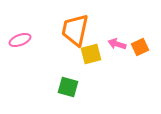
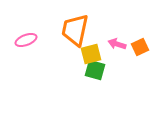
pink ellipse: moved 6 px right
green square: moved 27 px right, 17 px up
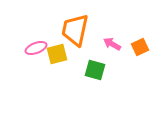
pink ellipse: moved 10 px right, 8 px down
pink arrow: moved 5 px left; rotated 12 degrees clockwise
yellow square: moved 34 px left
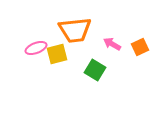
orange trapezoid: rotated 108 degrees counterclockwise
green square: rotated 15 degrees clockwise
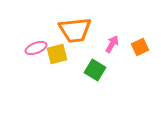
pink arrow: rotated 90 degrees clockwise
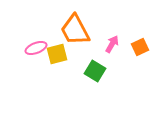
orange trapezoid: rotated 68 degrees clockwise
green square: moved 1 px down
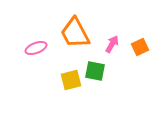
orange trapezoid: moved 3 px down
yellow square: moved 14 px right, 26 px down
green square: rotated 20 degrees counterclockwise
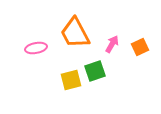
pink ellipse: rotated 10 degrees clockwise
green square: rotated 30 degrees counterclockwise
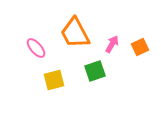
pink ellipse: rotated 60 degrees clockwise
yellow square: moved 17 px left
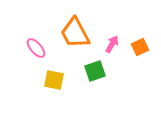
yellow square: rotated 25 degrees clockwise
